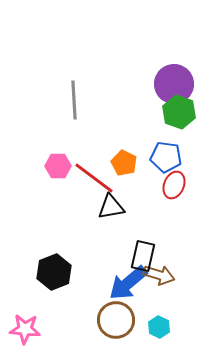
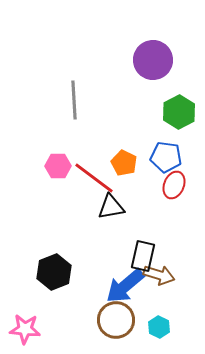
purple circle: moved 21 px left, 24 px up
green hexagon: rotated 12 degrees clockwise
blue arrow: moved 3 px left, 3 px down
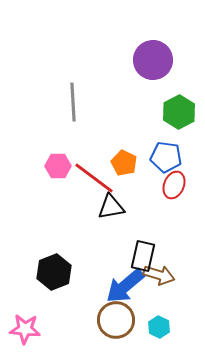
gray line: moved 1 px left, 2 px down
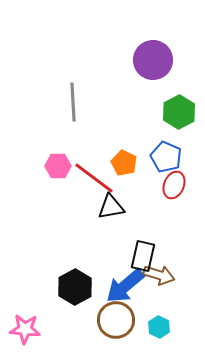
blue pentagon: rotated 16 degrees clockwise
black hexagon: moved 21 px right, 15 px down; rotated 8 degrees counterclockwise
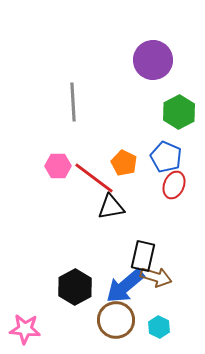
brown arrow: moved 3 px left, 2 px down
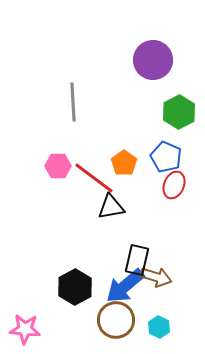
orange pentagon: rotated 10 degrees clockwise
black rectangle: moved 6 px left, 4 px down
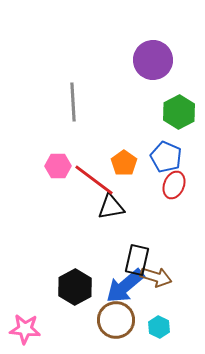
red line: moved 2 px down
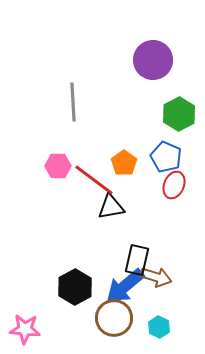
green hexagon: moved 2 px down
brown circle: moved 2 px left, 2 px up
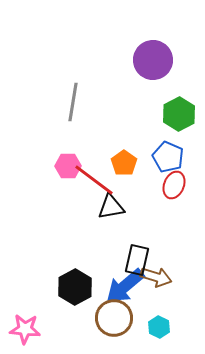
gray line: rotated 12 degrees clockwise
blue pentagon: moved 2 px right
pink hexagon: moved 10 px right
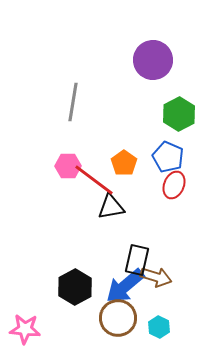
brown circle: moved 4 px right
